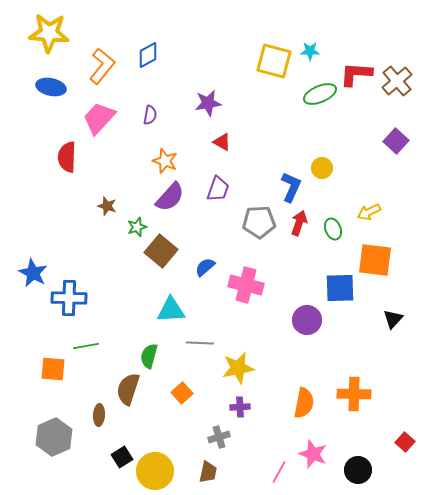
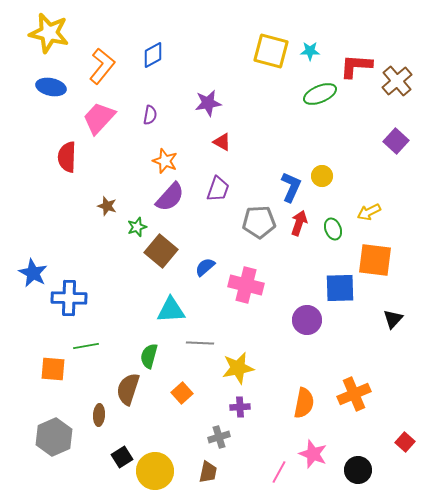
yellow star at (49, 33): rotated 9 degrees clockwise
blue diamond at (148, 55): moved 5 px right
yellow square at (274, 61): moved 3 px left, 10 px up
red L-shape at (356, 74): moved 8 px up
yellow circle at (322, 168): moved 8 px down
orange cross at (354, 394): rotated 24 degrees counterclockwise
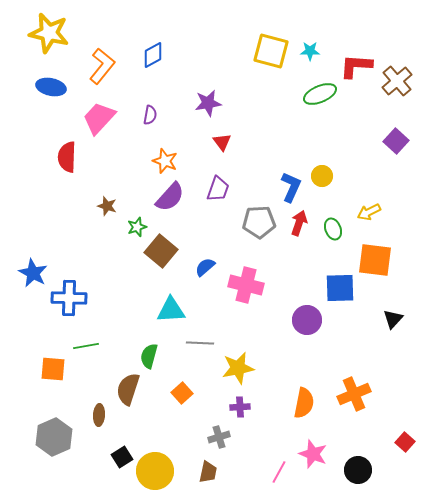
red triangle at (222, 142): rotated 24 degrees clockwise
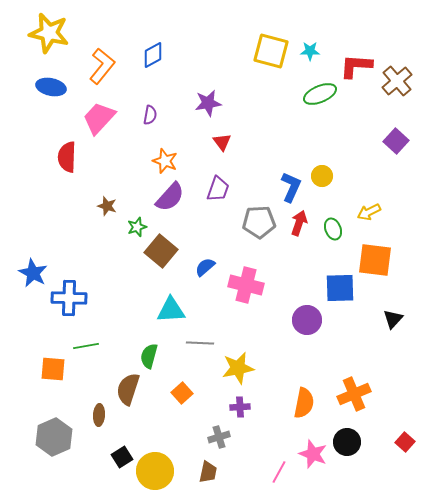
black circle at (358, 470): moved 11 px left, 28 px up
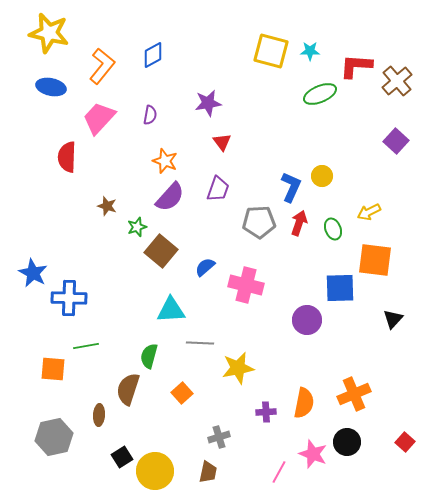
purple cross at (240, 407): moved 26 px right, 5 px down
gray hexagon at (54, 437): rotated 12 degrees clockwise
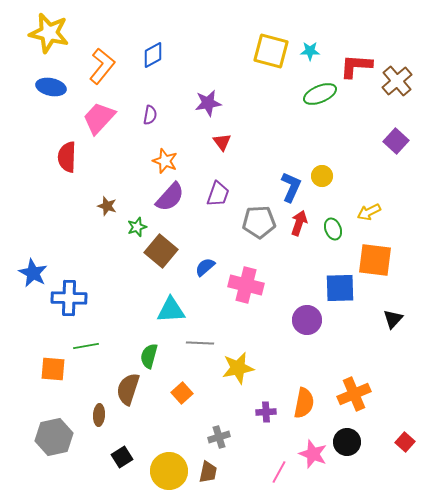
purple trapezoid at (218, 189): moved 5 px down
yellow circle at (155, 471): moved 14 px right
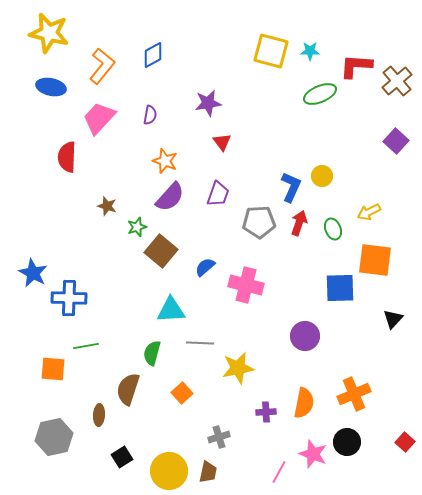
purple circle at (307, 320): moved 2 px left, 16 px down
green semicircle at (149, 356): moved 3 px right, 3 px up
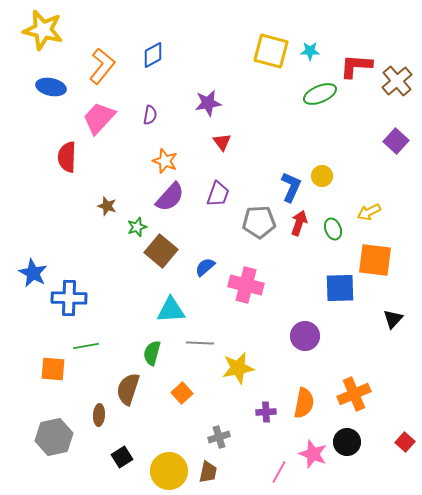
yellow star at (49, 33): moved 6 px left, 3 px up
